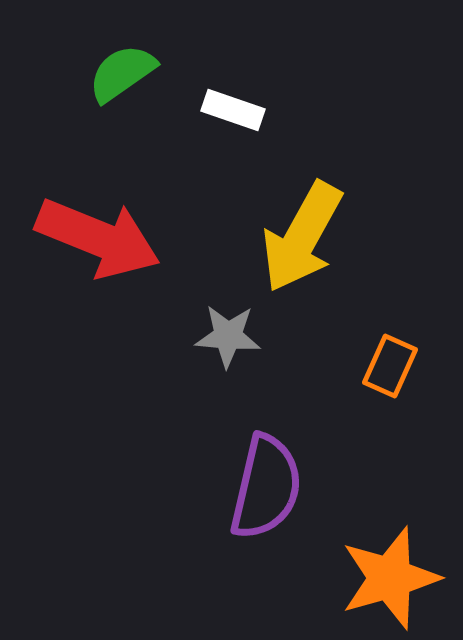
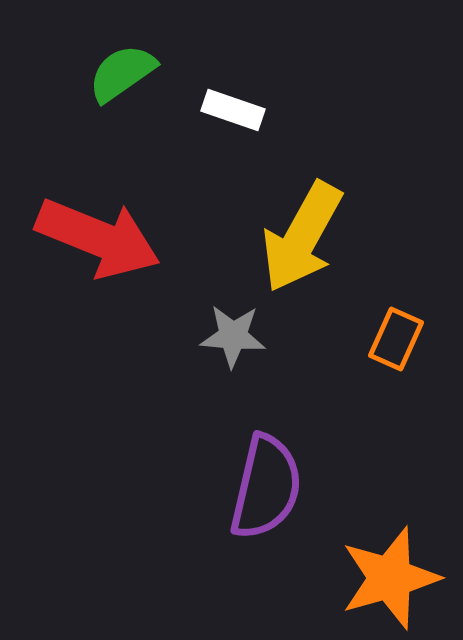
gray star: moved 5 px right
orange rectangle: moved 6 px right, 27 px up
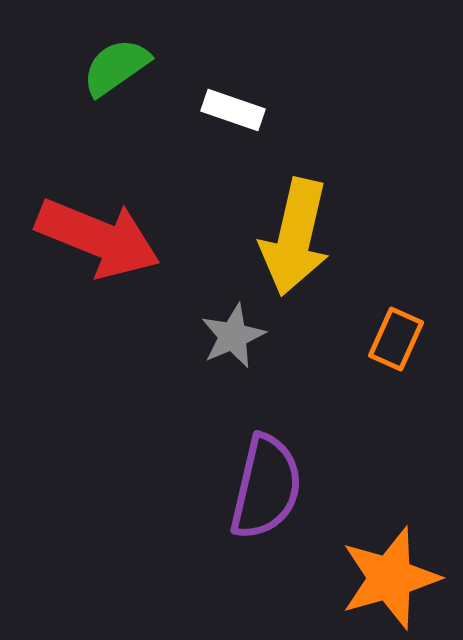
green semicircle: moved 6 px left, 6 px up
yellow arrow: moved 7 px left; rotated 16 degrees counterclockwise
gray star: rotated 28 degrees counterclockwise
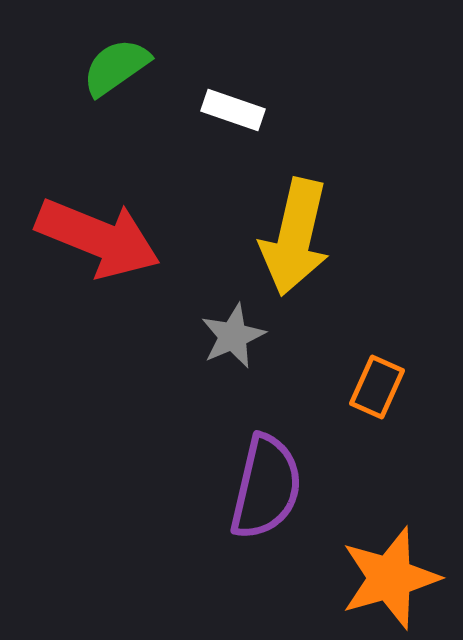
orange rectangle: moved 19 px left, 48 px down
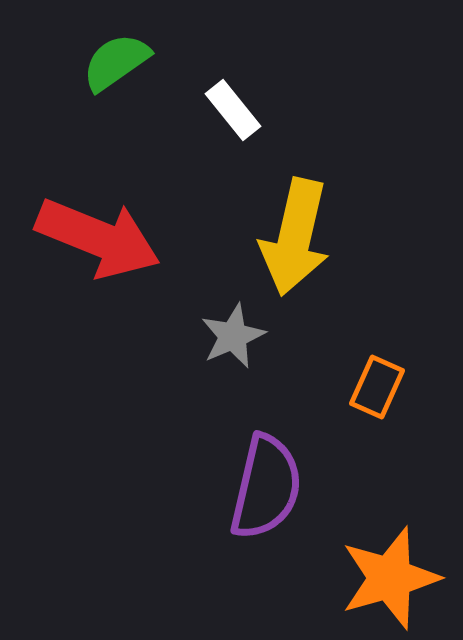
green semicircle: moved 5 px up
white rectangle: rotated 32 degrees clockwise
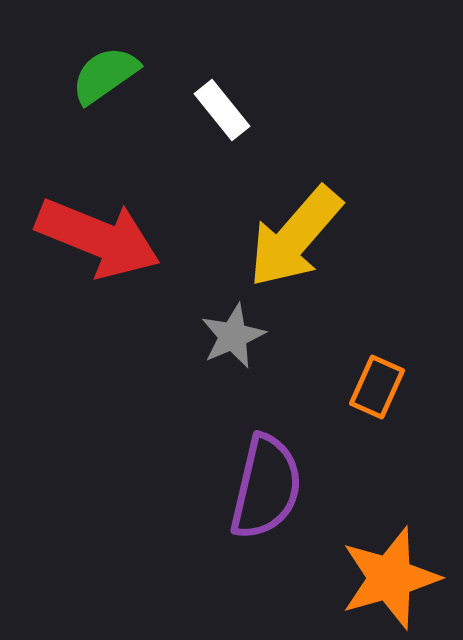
green semicircle: moved 11 px left, 13 px down
white rectangle: moved 11 px left
yellow arrow: rotated 28 degrees clockwise
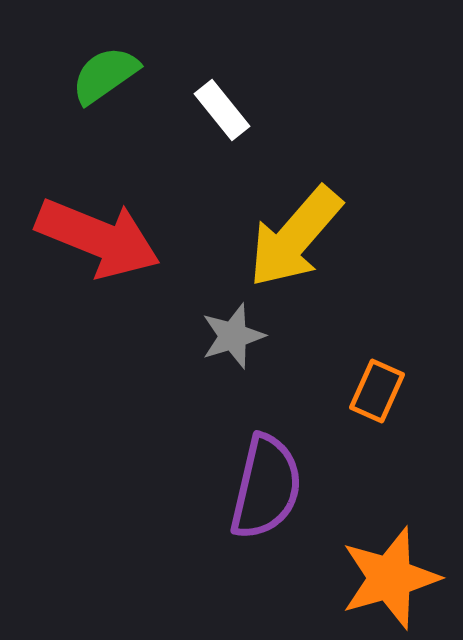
gray star: rotated 6 degrees clockwise
orange rectangle: moved 4 px down
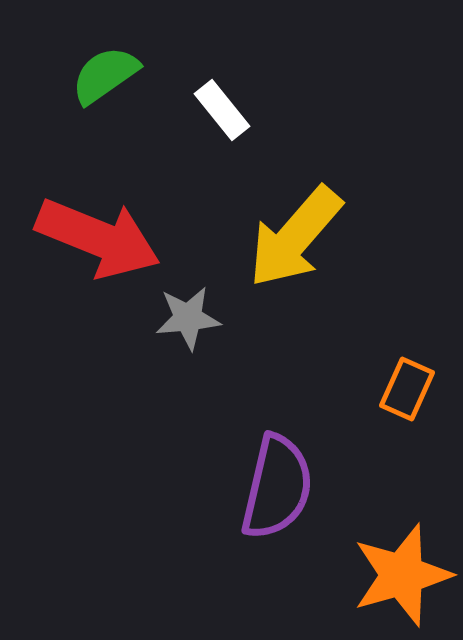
gray star: moved 45 px left, 18 px up; rotated 12 degrees clockwise
orange rectangle: moved 30 px right, 2 px up
purple semicircle: moved 11 px right
orange star: moved 12 px right, 3 px up
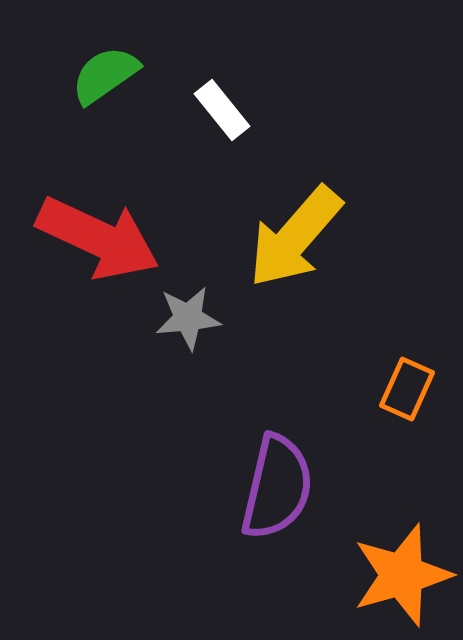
red arrow: rotated 3 degrees clockwise
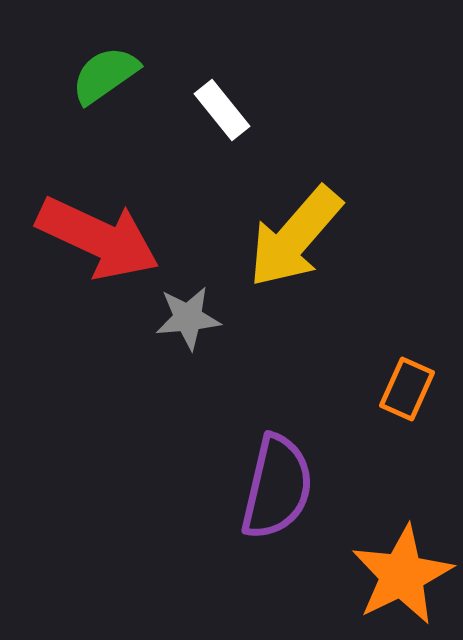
orange star: rotated 10 degrees counterclockwise
